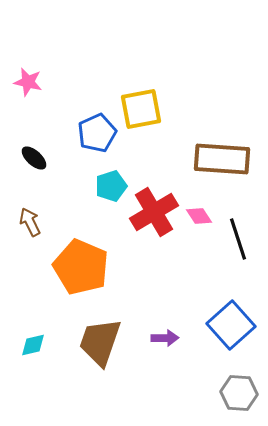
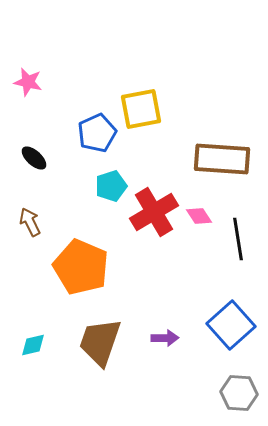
black line: rotated 9 degrees clockwise
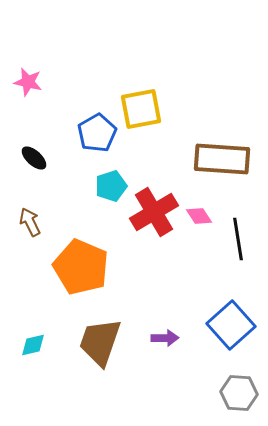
blue pentagon: rotated 6 degrees counterclockwise
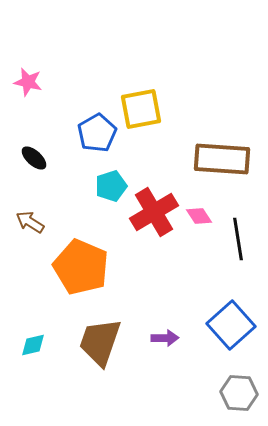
brown arrow: rotated 32 degrees counterclockwise
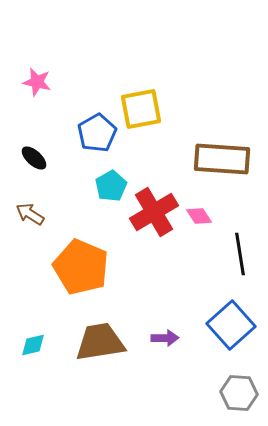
pink star: moved 9 px right
cyan pentagon: rotated 12 degrees counterclockwise
brown arrow: moved 8 px up
black line: moved 2 px right, 15 px down
brown trapezoid: rotated 62 degrees clockwise
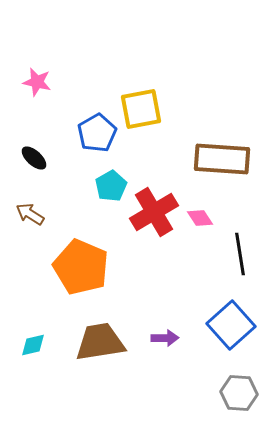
pink diamond: moved 1 px right, 2 px down
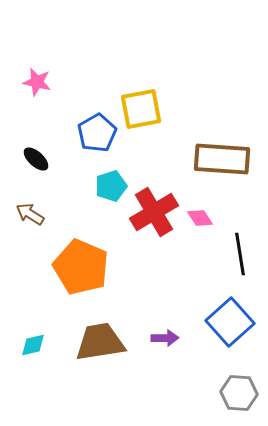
black ellipse: moved 2 px right, 1 px down
cyan pentagon: rotated 12 degrees clockwise
blue square: moved 1 px left, 3 px up
